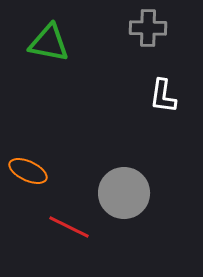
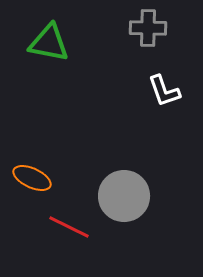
white L-shape: moved 1 px right, 5 px up; rotated 27 degrees counterclockwise
orange ellipse: moved 4 px right, 7 px down
gray circle: moved 3 px down
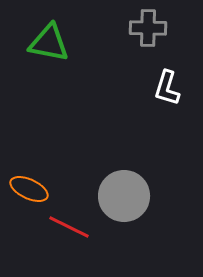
white L-shape: moved 3 px right, 3 px up; rotated 36 degrees clockwise
orange ellipse: moved 3 px left, 11 px down
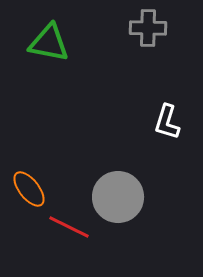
white L-shape: moved 34 px down
orange ellipse: rotated 27 degrees clockwise
gray circle: moved 6 px left, 1 px down
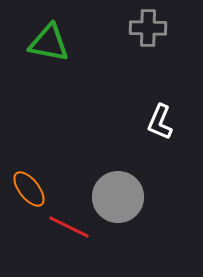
white L-shape: moved 7 px left; rotated 6 degrees clockwise
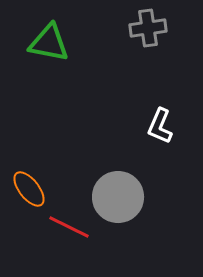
gray cross: rotated 9 degrees counterclockwise
white L-shape: moved 4 px down
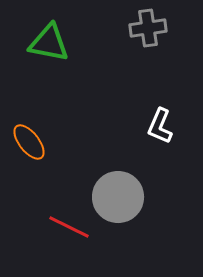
orange ellipse: moved 47 px up
